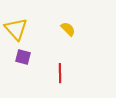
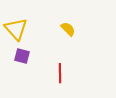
purple square: moved 1 px left, 1 px up
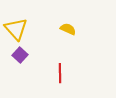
yellow semicircle: rotated 21 degrees counterclockwise
purple square: moved 2 px left, 1 px up; rotated 28 degrees clockwise
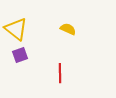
yellow triangle: rotated 10 degrees counterclockwise
purple square: rotated 28 degrees clockwise
